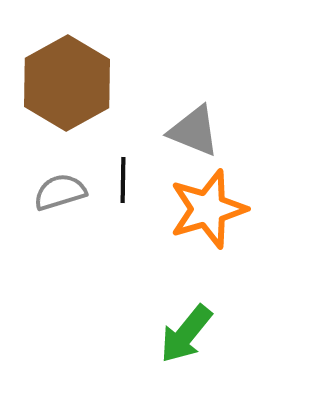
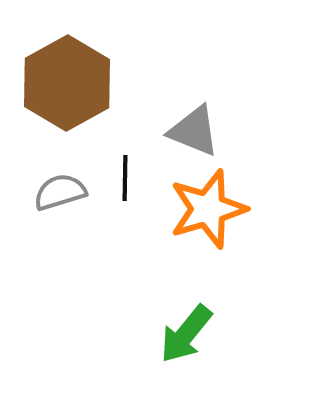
black line: moved 2 px right, 2 px up
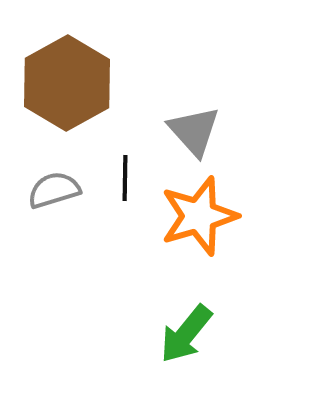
gray triangle: rotated 26 degrees clockwise
gray semicircle: moved 6 px left, 2 px up
orange star: moved 9 px left, 7 px down
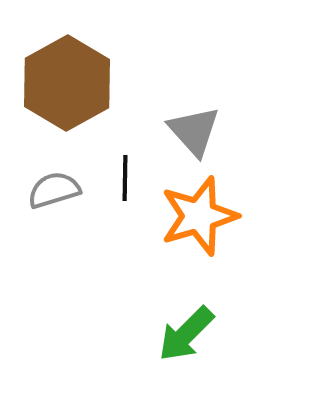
green arrow: rotated 6 degrees clockwise
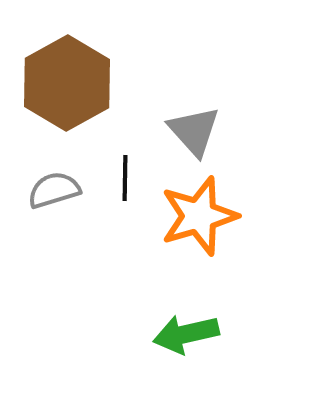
green arrow: rotated 32 degrees clockwise
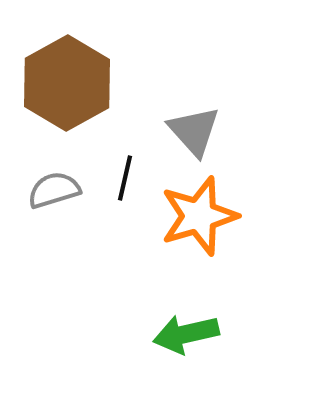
black line: rotated 12 degrees clockwise
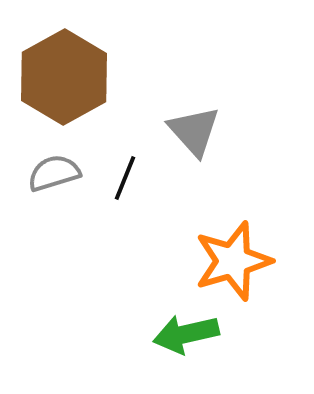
brown hexagon: moved 3 px left, 6 px up
black line: rotated 9 degrees clockwise
gray semicircle: moved 17 px up
orange star: moved 34 px right, 45 px down
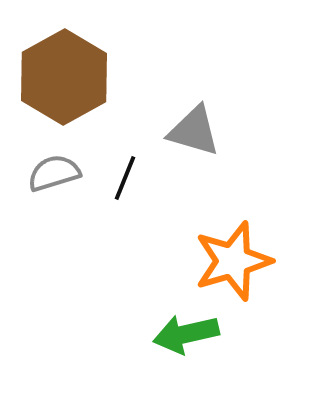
gray triangle: rotated 32 degrees counterclockwise
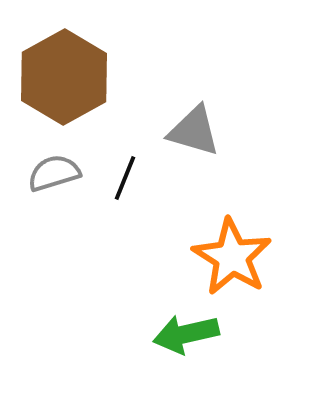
orange star: moved 1 px left, 4 px up; rotated 24 degrees counterclockwise
